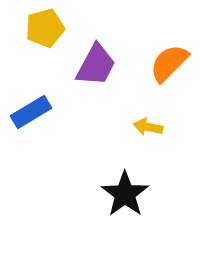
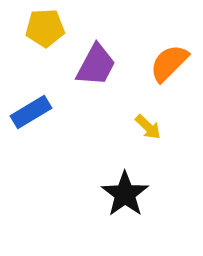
yellow pentagon: rotated 12 degrees clockwise
yellow arrow: rotated 148 degrees counterclockwise
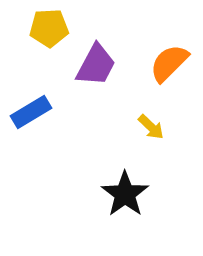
yellow pentagon: moved 4 px right
yellow arrow: moved 3 px right
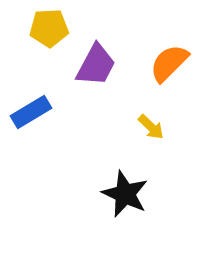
black star: rotated 12 degrees counterclockwise
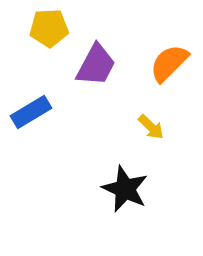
black star: moved 5 px up
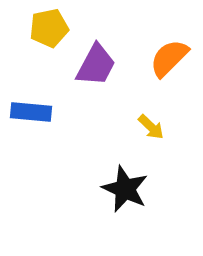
yellow pentagon: rotated 9 degrees counterclockwise
orange semicircle: moved 5 px up
blue rectangle: rotated 36 degrees clockwise
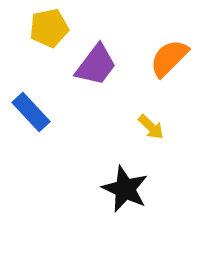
purple trapezoid: rotated 9 degrees clockwise
blue rectangle: rotated 42 degrees clockwise
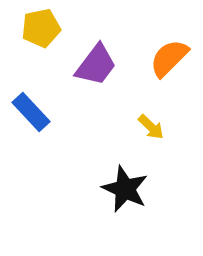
yellow pentagon: moved 8 px left
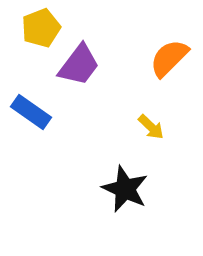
yellow pentagon: rotated 9 degrees counterclockwise
purple trapezoid: moved 17 px left
blue rectangle: rotated 12 degrees counterclockwise
